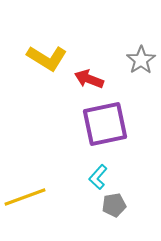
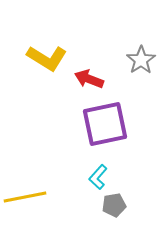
yellow line: rotated 9 degrees clockwise
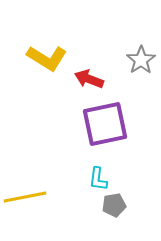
cyan L-shape: moved 2 px down; rotated 35 degrees counterclockwise
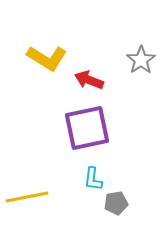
red arrow: moved 1 px down
purple square: moved 18 px left, 4 px down
cyan L-shape: moved 5 px left
yellow line: moved 2 px right
gray pentagon: moved 2 px right, 2 px up
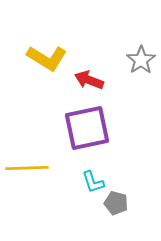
cyan L-shape: moved 3 px down; rotated 25 degrees counterclockwise
yellow line: moved 29 px up; rotated 9 degrees clockwise
gray pentagon: rotated 25 degrees clockwise
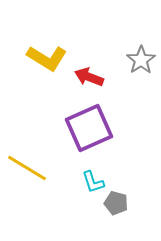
red arrow: moved 3 px up
purple square: moved 2 px right; rotated 12 degrees counterclockwise
yellow line: rotated 33 degrees clockwise
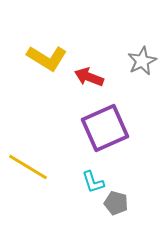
gray star: moved 1 px right, 1 px down; rotated 8 degrees clockwise
purple square: moved 16 px right
yellow line: moved 1 px right, 1 px up
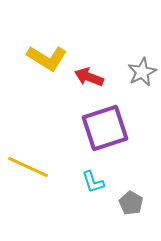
gray star: moved 11 px down
purple square: rotated 6 degrees clockwise
yellow line: rotated 6 degrees counterclockwise
gray pentagon: moved 15 px right; rotated 15 degrees clockwise
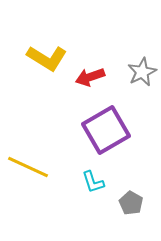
red arrow: moved 1 px right; rotated 40 degrees counterclockwise
purple square: moved 1 px right, 2 px down; rotated 12 degrees counterclockwise
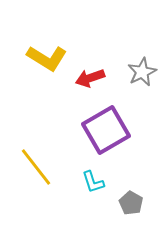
red arrow: moved 1 px down
yellow line: moved 8 px right; rotated 27 degrees clockwise
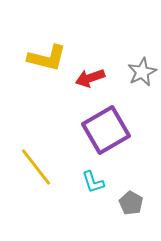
yellow L-shape: rotated 18 degrees counterclockwise
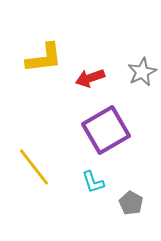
yellow L-shape: moved 3 px left; rotated 21 degrees counterclockwise
yellow line: moved 2 px left
